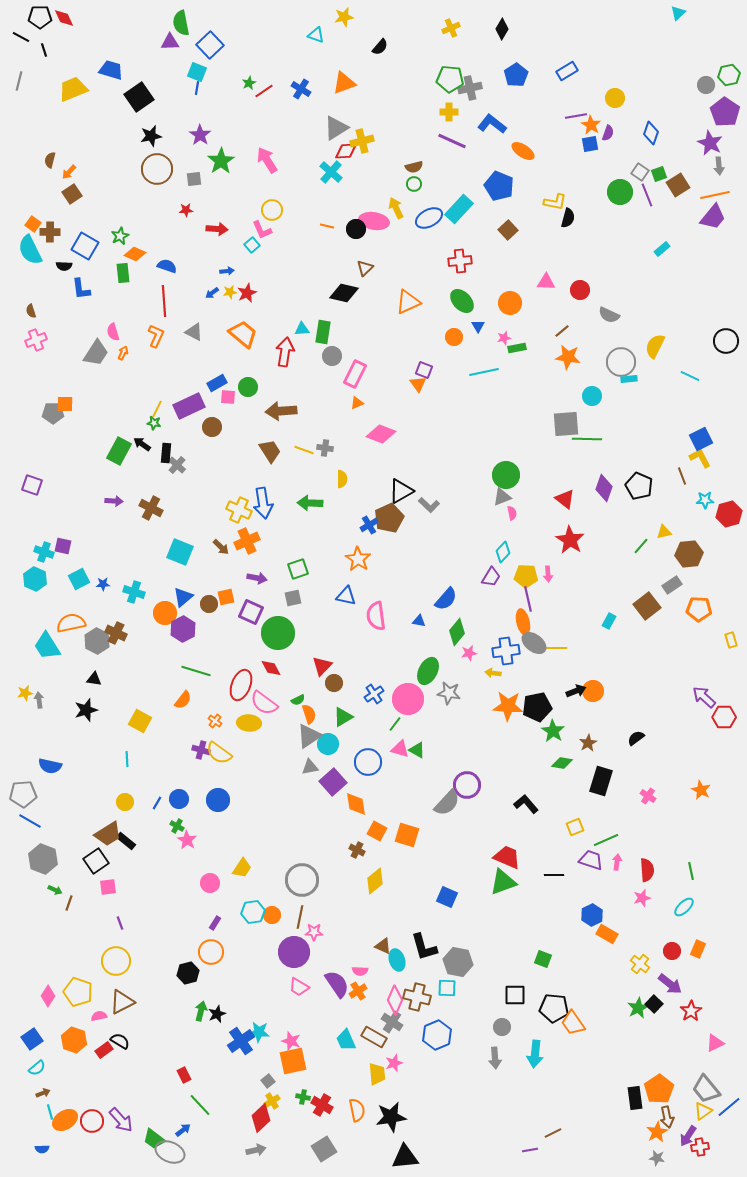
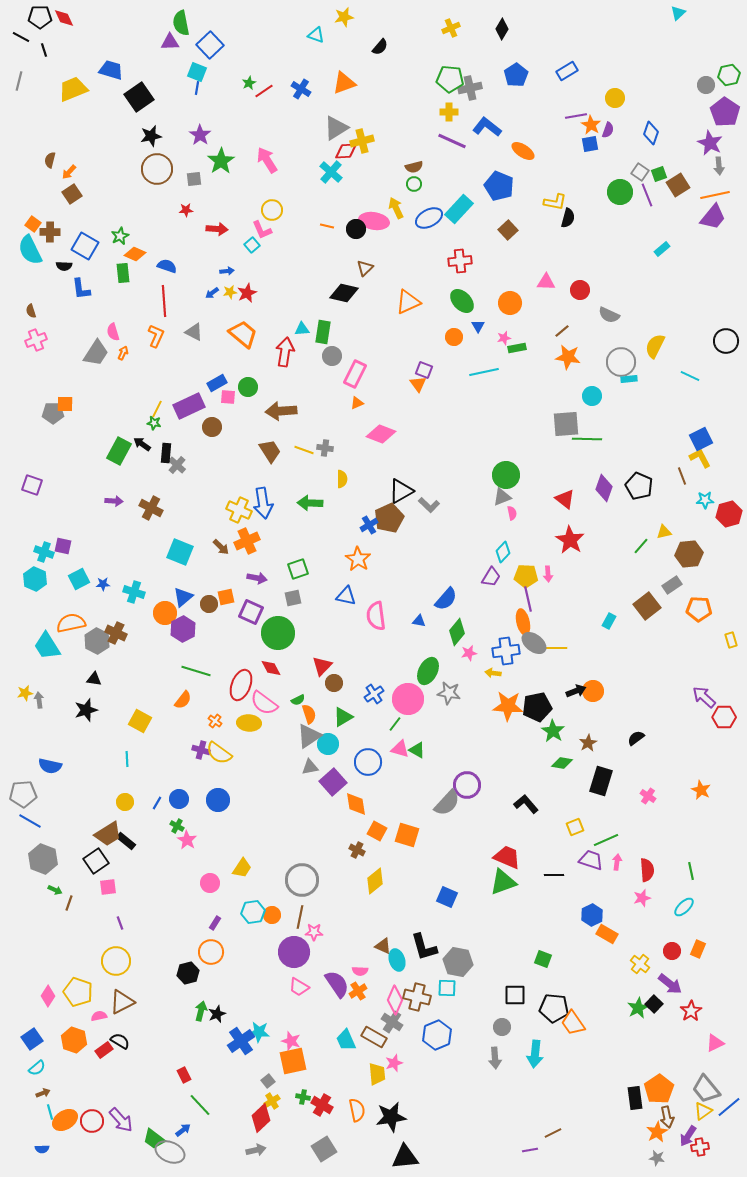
blue L-shape at (492, 124): moved 5 px left, 3 px down
purple semicircle at (608, 133): moved 3 px up
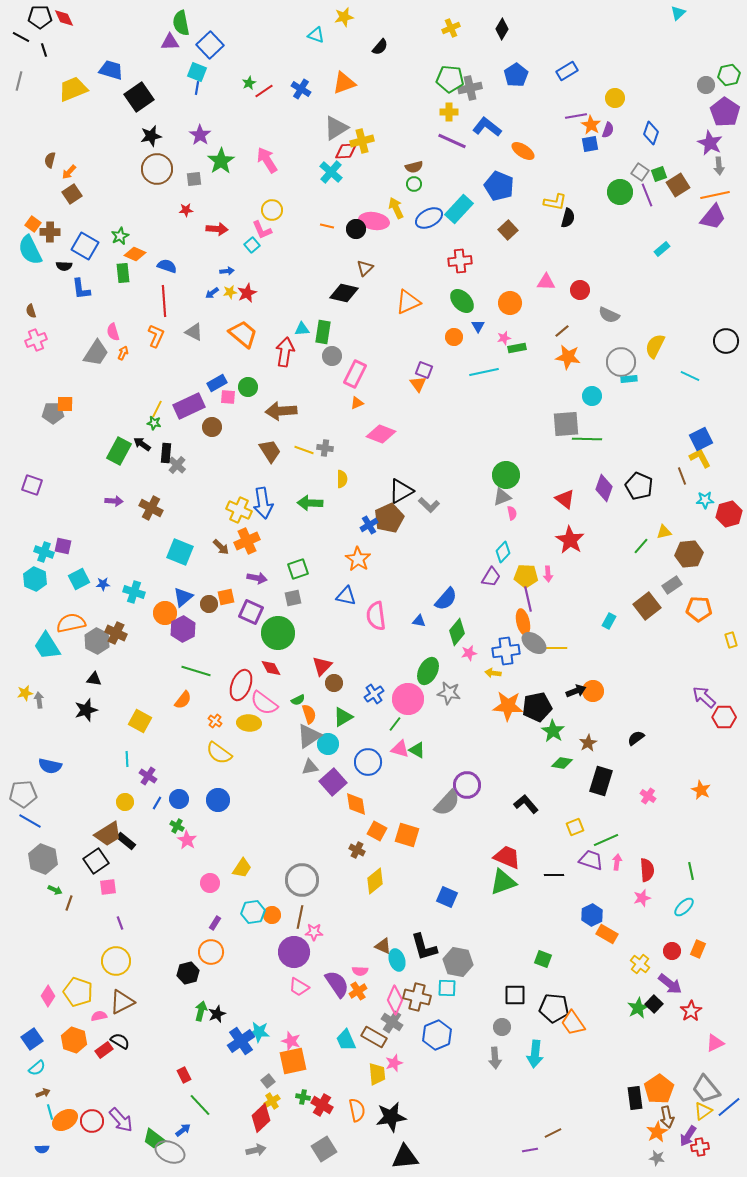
purple cross at (201, 750): moved 53 px left, 26 px down; rotated 18 degrees clockwise
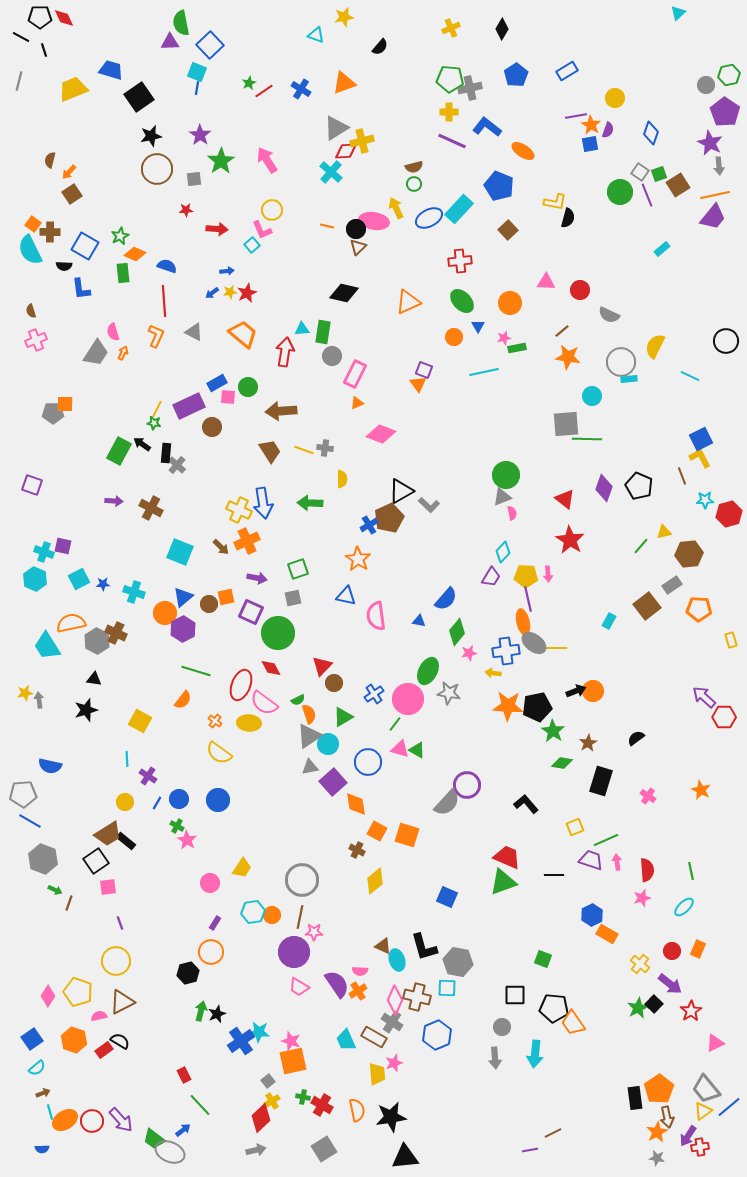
brown triangle at (365, 268): moved 7 px left, 21 px up
pink arrow at (617, 862): rotated 14 degrees counterclockwise
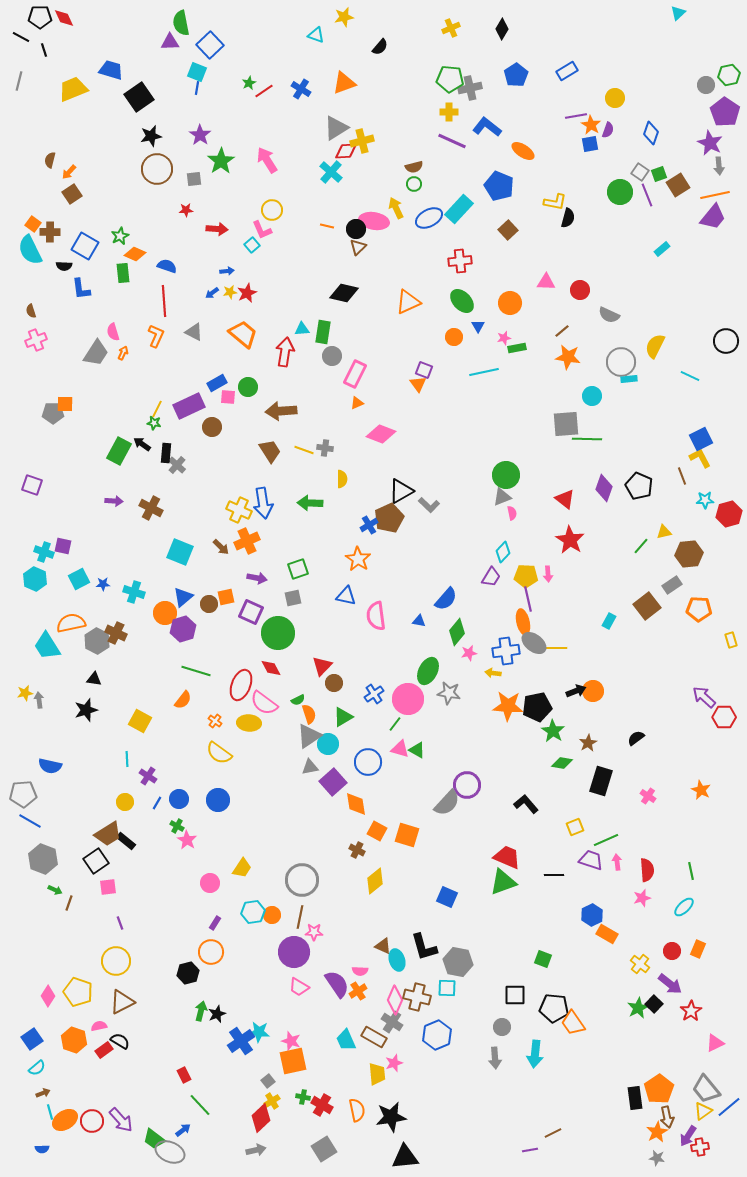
purple hexagon at (183, 629): rotated 10 degrees clockwise
pink semicircle at (99, 1016): moved 10 px down
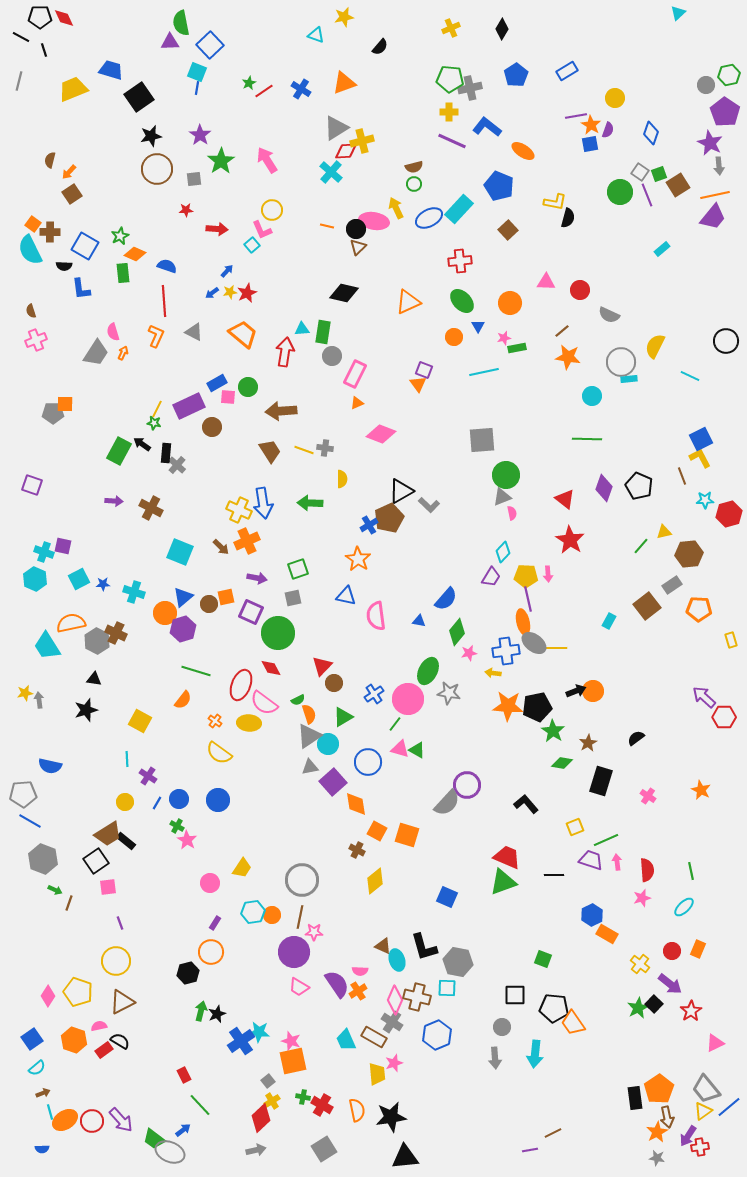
blue arrow at (227, 271): rotated 40 degrees counterclockwise
gray square at (566, 424): moved 84 px left, 16 px down
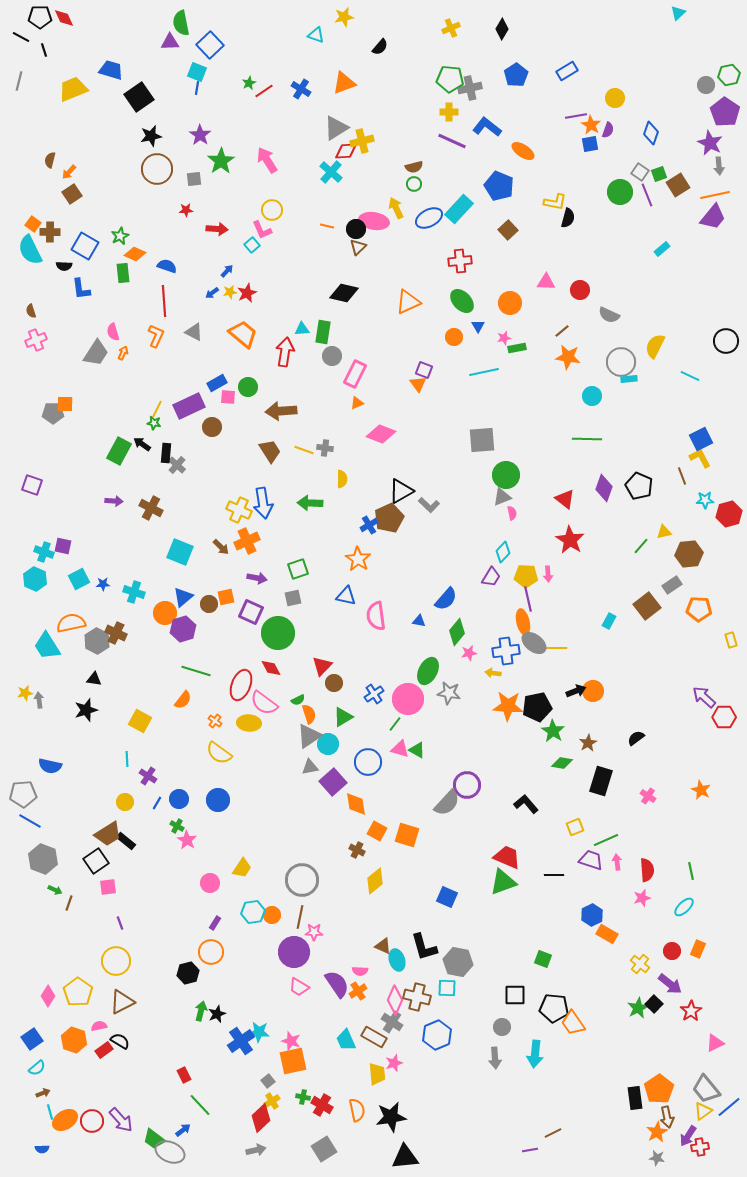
yellow pentagon at (78, 992): rotated 16 degrees clockwise
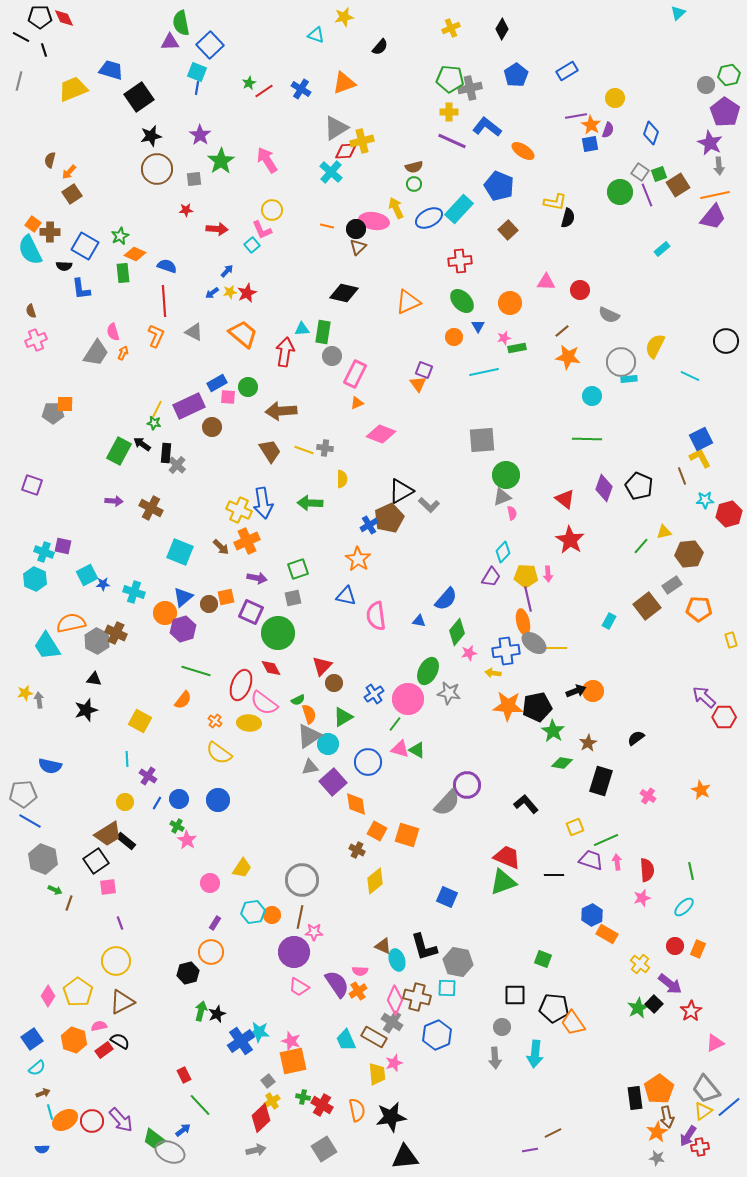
cyan square at (79, 579): moved 8 px right, 4 px up
red circle at (672, 951): moved 3 px right, 5 px up
